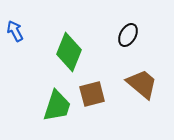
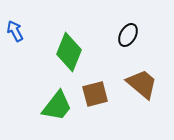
brown square: moved 3 px right
green trapezoid: rotated 20 degrees clockwise
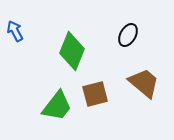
green diamond: moved 3 px right, 1 px up
brown trapezoid: moved 2 px right, 1 px up
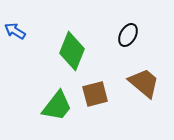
blue arrow: rotated 30 degrees counterclockwise
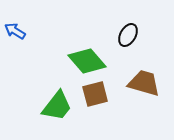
green diamond: moved 15 px right, 10 px down; rotated 63 degrees counterclockwise
brown trapezoid: rotated 24 degrees counterclockwise
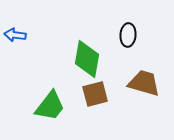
blue arrow: moved 4 px down; rotated 25 degrees counterclockwise
black ellipse: rotated 25 degrees counterclockwise
green diamond: moved 2 px up; rotated 51 degrees clockwise
green trapezoid: moved 7 px left
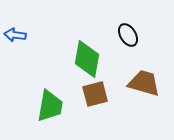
black ellipse: rotated 35 degrees counterclockwise
green trapezoid: rotated 28 degrees counterclockwise
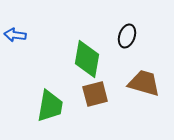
black ellipse: moved 1 px left, 1 px down; rotated 50 degrees clockwise
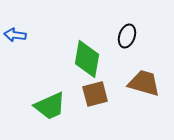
green trapezoid: rotated 56 degrees clockwise
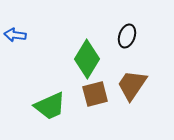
green diamond: rotated 21 degrees clockwise
brown trapezoid: moved 12 px left, 2 px down; rotated 72 degrees counterclockwise
